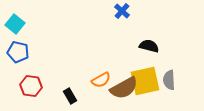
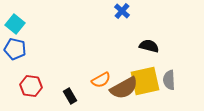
blue pentagon: moved 3 px left, 3 px up
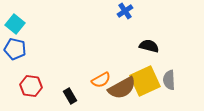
blue cross: moved 3 px right; rotated 14 degrees clockwise
yellow square: rotated 12 degrees counterclockwise
brown semicircle: moved 2 px left
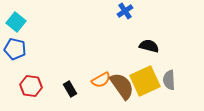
cyan square: moved 1 px right, 2 px up
brown semicircle: moved 2 px up; rotated 96 degrees counterclockwise
black rectangle: moved 7 px up
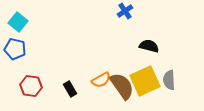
cyan square: moved 2 px right
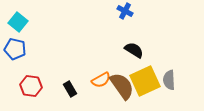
blue cross: rotated 28 degrees counterclockwise
black semicircle: moved 15 px left, 4 px down; rotated 18 degrees clockwise
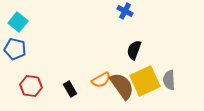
black semicircle: rotated 102 degrees counterclockwise
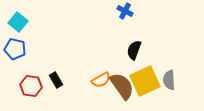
black rectangle: moved 14 px left, 9 px up
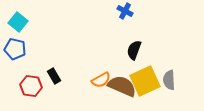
black rectangle: moved 2 px left, 4 px up
brown semicircle: rotated 32 degrees counterclockwise
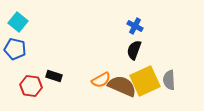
blue cross: moved 10 px right, 15 px down
black rectangle: rotated 42 degrees counterclockwise
